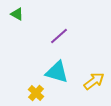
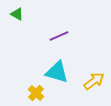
purple line: rotated 18 degrees clockwise
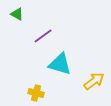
purple line: moved 16 px left; rotated 12 degrees counterclockwise
cyan triangle: moved 3 px right, 8 px up
yellow cross: rotated 28 degrees counterclockwise
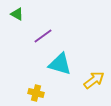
yellow arrow: moved 1 px up
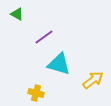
purple line: moved 1 px right, 1 px down
cyan triangle: moved 1 px left
yellow arrow: moved 1 px left
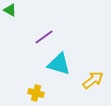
green triangle: moved 7 px left, 4 px up
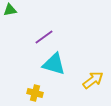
green triangle: rotated 40 degrees counterclockwise
cyan triangle: moved 5 px left
yellow cross: moved 1 px left
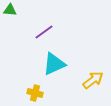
green triangle: rotated 16 degrees clockwise
purple line: moved 5 px up
cyan triangle: rotated 40 degrees counterclockwise
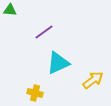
cyan triangle: moved 4 px right, 1 px up
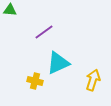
yellow arrow: rotated 35 degrees counterclockwise
yellow cross: moved 12 px up
